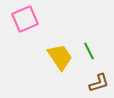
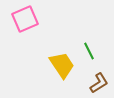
yellow trapezoid: moved 2 px right, 8 px down
brown L-shape: rotated 15 degrees counterclockwise
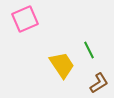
green line: moved 1 px up
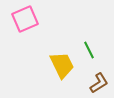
yellow trapezoid: rotated 8 degrees clockwise
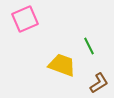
green line: moved 4 px up
yellow trapezoid: rotated 44 degrees counterclockwise
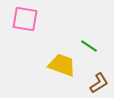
pink square: rotated 32 degrees clockwise
green line: rotated 30 degrees counterclockwise
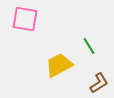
green line: rotated 24 degrees clockwise
yellow trapezoid: moved 3 px left; rotated 48 degrees counterclockwise
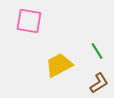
pink square: moved 4 px right, 2 px down
green line: moved 8 px right, 5 px down
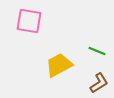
green line: rotated 36 degrees counterclockwise
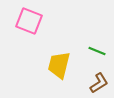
pink square: rotated 12 degrees clockwise
yellow trapezoid: rotated 48 degrees counterclockwise
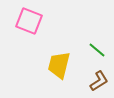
green line: moved 1 px up; rotated 18 degrees clockwise
brown L-shape: moved 2 px up
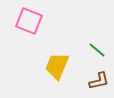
yellow trapezoid: moved 2 px left, 1 px down; rotated 8 degrees clockwise
brown L-shape: rotated 20 degrees clockwise
